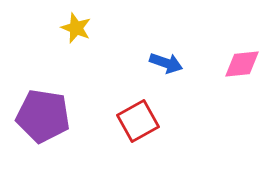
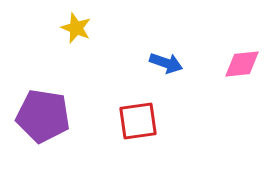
red square: rotated 21 degrees clockwise
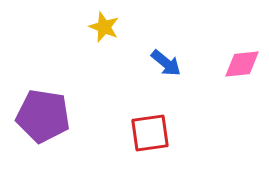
yellow star: moved 28 px right, 1 px up
blue arrow: rotated 20 degrees clockwise
red square: moved 12 px right, 12 px down
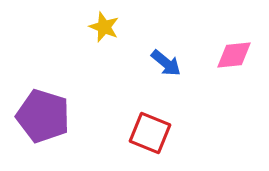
pink diamond: moved 8 px left, 9 px up
purple pentagon: rotated 8 degrees clockwise
red square: rotated 30 degrees clockwise
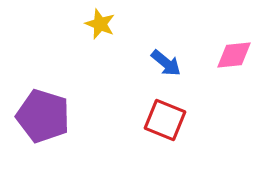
yellow star: moved 4 px left, 3 px up
red square: moved 15 px right, 13 px up
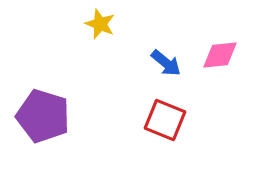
pink diamond: moved 14 px left
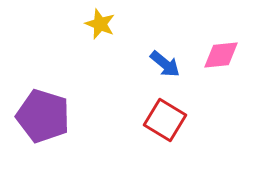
pink diamond: moved 1 px right
blue arrow: moved 1 px left, 1 px down
red square: rotated 9 degrees clockwise
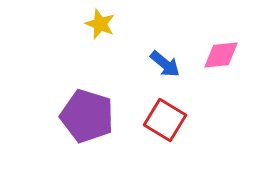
purple pentagon: moved 44 px right
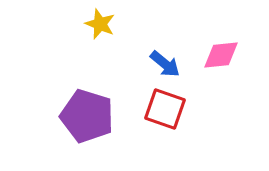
red square: moved 11 px up; rotated 12 degrees counterclockwise
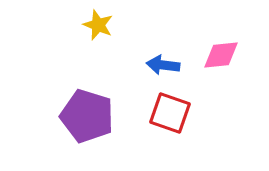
yellow star: moved 2 px left, 1 px down
blue arrow: moved 2 px left, 1 px down; rotated 148 degrees clockwise
red square: moved 5 px right, 4 px down
